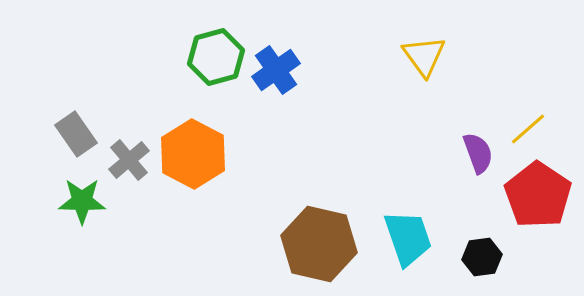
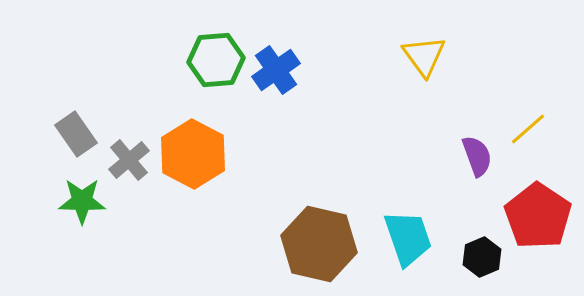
green hexagon: moved 3 px down; rotated 10 degrees clockwise
purple semicircle: moved 1 px left, 3 px down
red pentagon: moved 21 px down
black hexagon: rotated 15 degrees counterclockwise
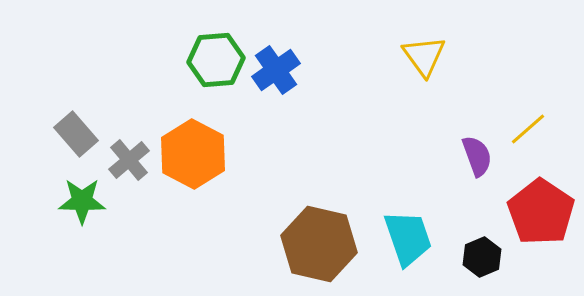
gray rectangle: rotated 6 degrees counterclockwise
red pentagon: moved 3 px right, 4 px up
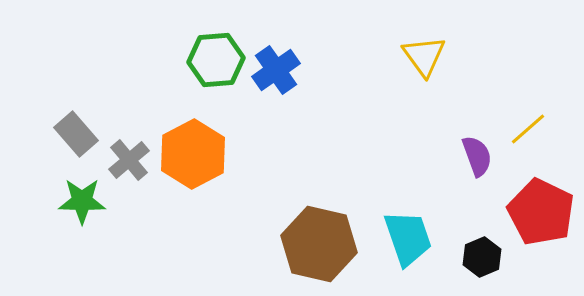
orange hexagon: rotated 4 degrees clockwise
red pentagon: rotated 8 degrees counterclockwise
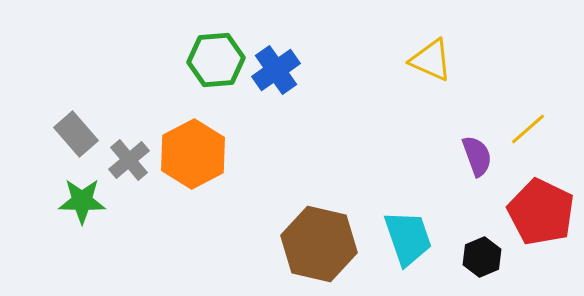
yellow triangle: moved 7 px right, 4 px down; rotated 30 degrees counterclockwise
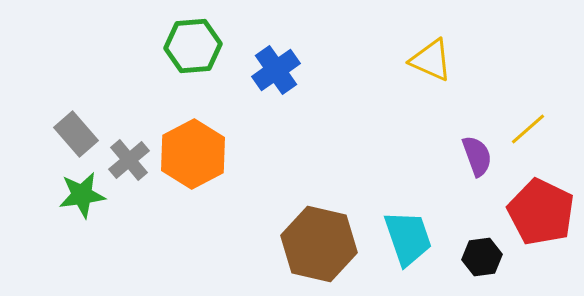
green hexagon: moved 23 px left, 14 px up
green star: moved 6 px up; rotated 9 degrees counterclockwise
black hexagon: rotated 15 degrees clockwise
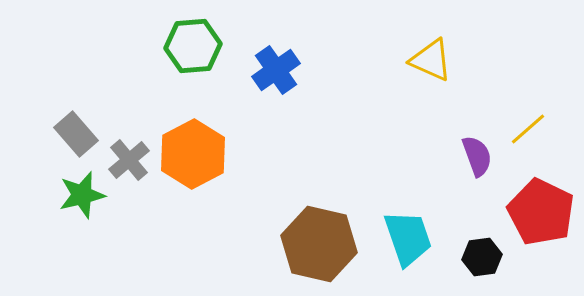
green star: rotated 6 degrees counterclockwise
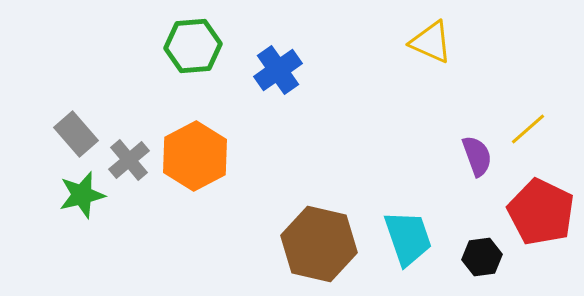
yellow triangle: moved 18 px up
blue cross: moved 2 px right
orange hexagon: moved 2 px right, 2 px down
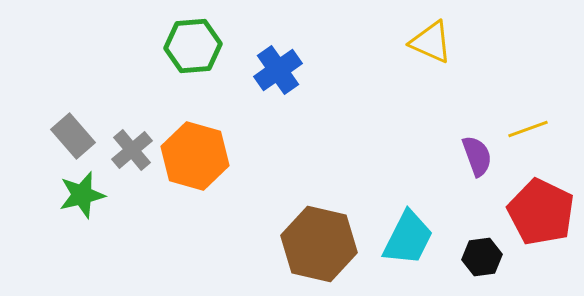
yellow line: rotated 21 degrees clockwise
gray rectangle: moved 3 px left, 2 px down
orange hexagon: rotated 16 degrees counterclockwise
gray cross: moved 3 px right, 10 px up
cyan trapezoid: rotated 46 degrees clockwise
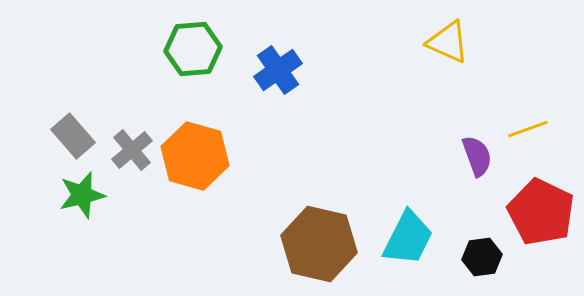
yellow triangle: moved 17 px right
green hexagon: moved 3 px down
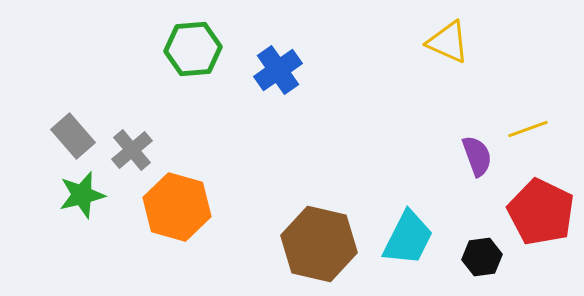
orange hexagon: moved 18 px left, 51 px down
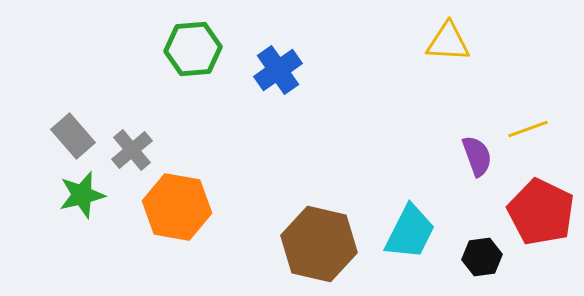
yellow triangle: rotated 21 degrees counterclockwise
orange hexagon: rotated 6 degrees counterclockwise
cyan trapezoid: moved 2 px right, 6 px up
